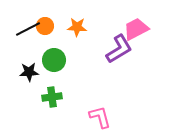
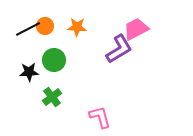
green cross: rotated 30 degrees counterclockwise
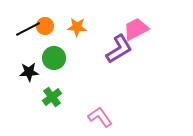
green circle: moved 2 px up
pink L-shape: rotated 20 degrees counterclockwise
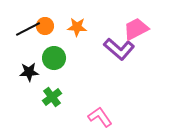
purple L-shape: rotated 72 degrees clockwise
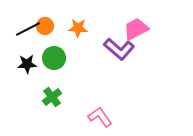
orange star: moved 1 px right, 1 px down
black star: moved 2 px left, 8 px up
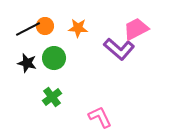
black star: moved 1 px up; rotated 18 degrees clockwise
pink L-shape: rotated 10 degrees clockwise
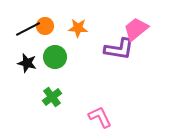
pink trapezoid: rotated 12 degrees counterclockwise
purple L-shape: rotated 32 degrees counterclockwise
green circle: moved 1 px right, 1 px up
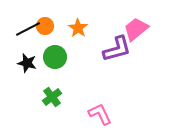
orange star: rotated 30 degrees clockwise
purple L-shape: moved 2 px left; rotated 24 degrees counterclockwise
pink L-shape: moved 3 px up
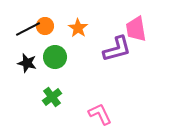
pink trapezoid: rotated 60 degrees counterclockwise
